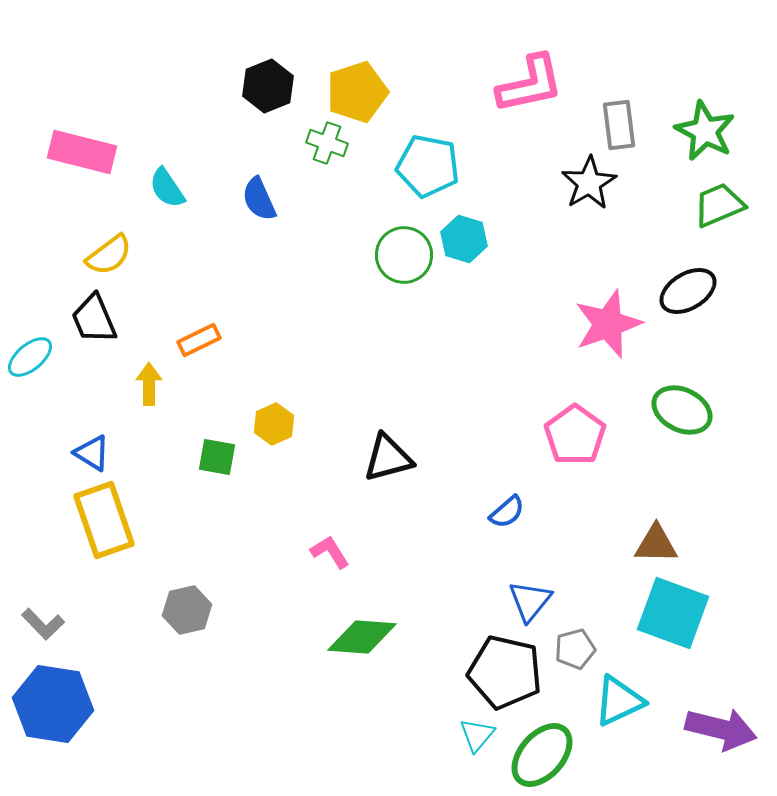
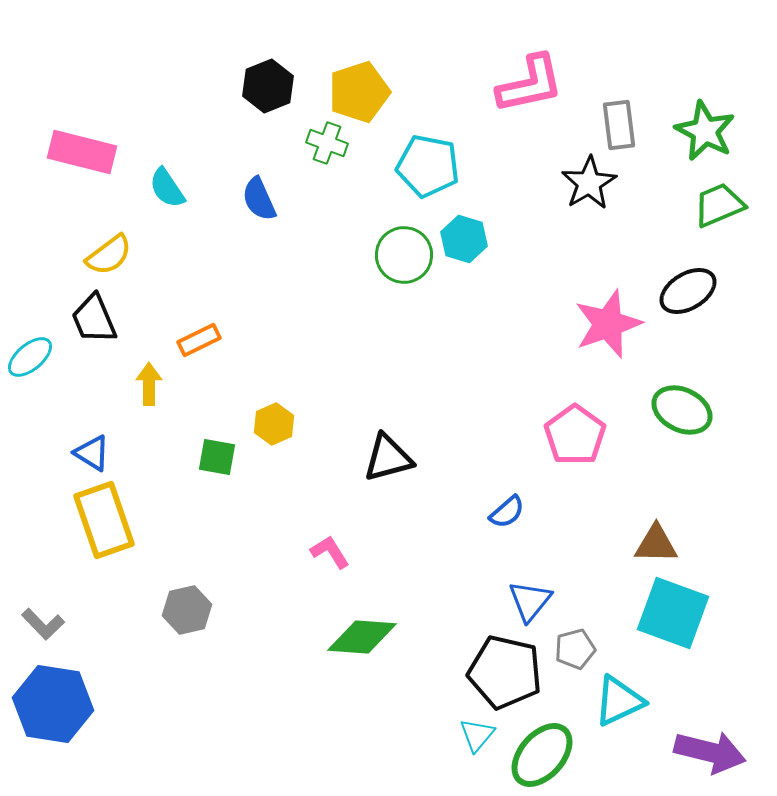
yellow pentagon at (357, 92): moved 2 px right
purple arrow at (721, 729): moved 11 px left, 23 px down
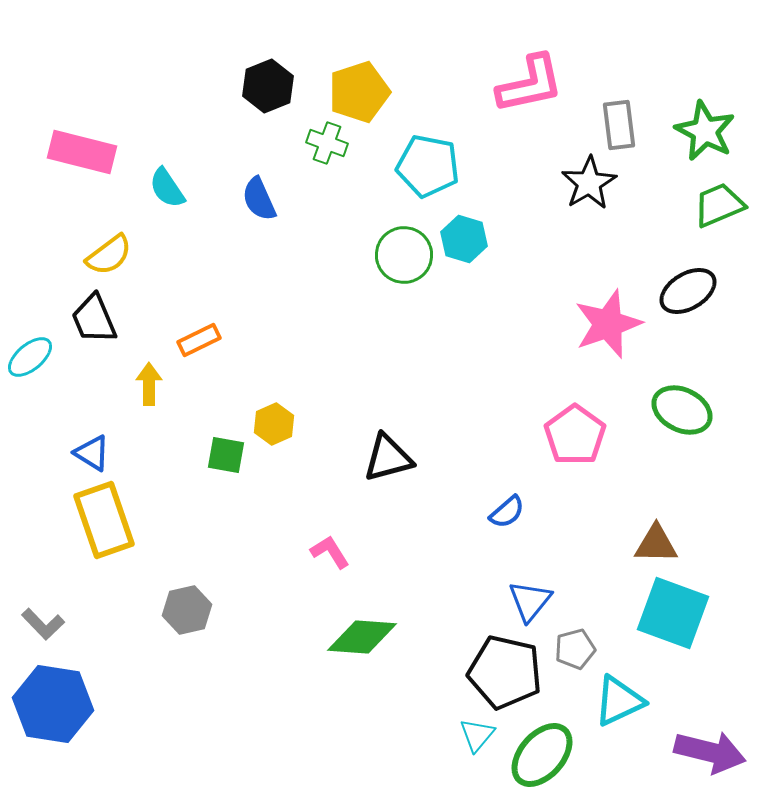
green square at (217, 457): moved 9 px right, 2 px up
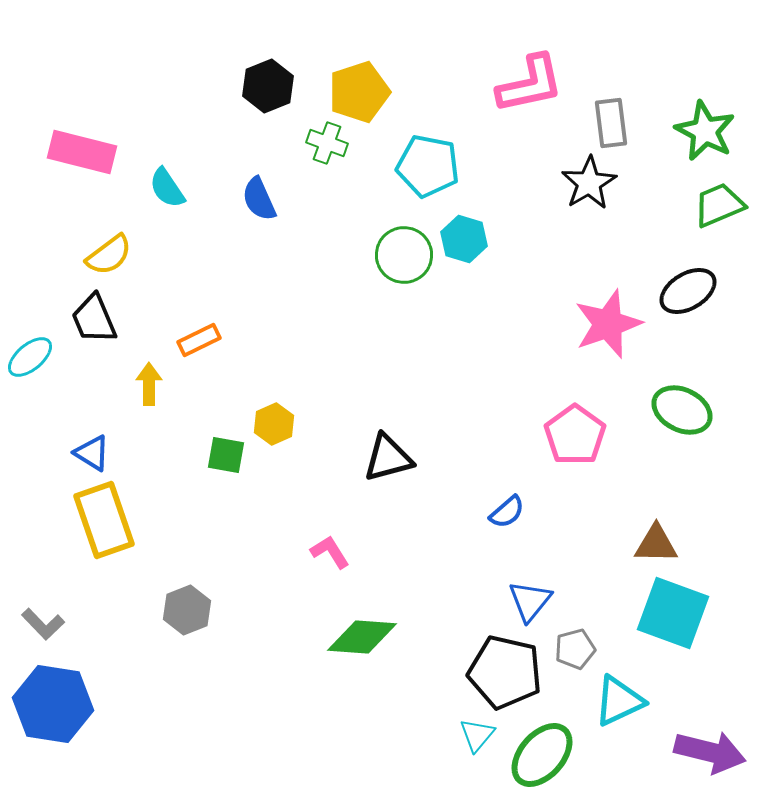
gray rectangle at (619, 125): moved 8 px left, 2 px up
gray hexagon at (187, 610): rotated 9 degrees counterclockwise
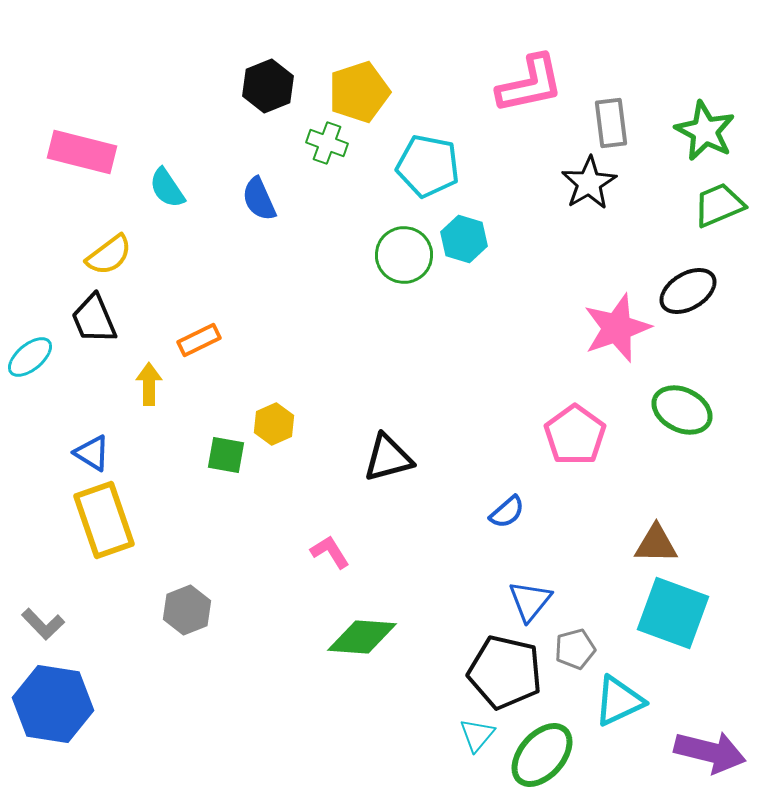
pink star at (608, 324): moved 9 px right, 4 px down
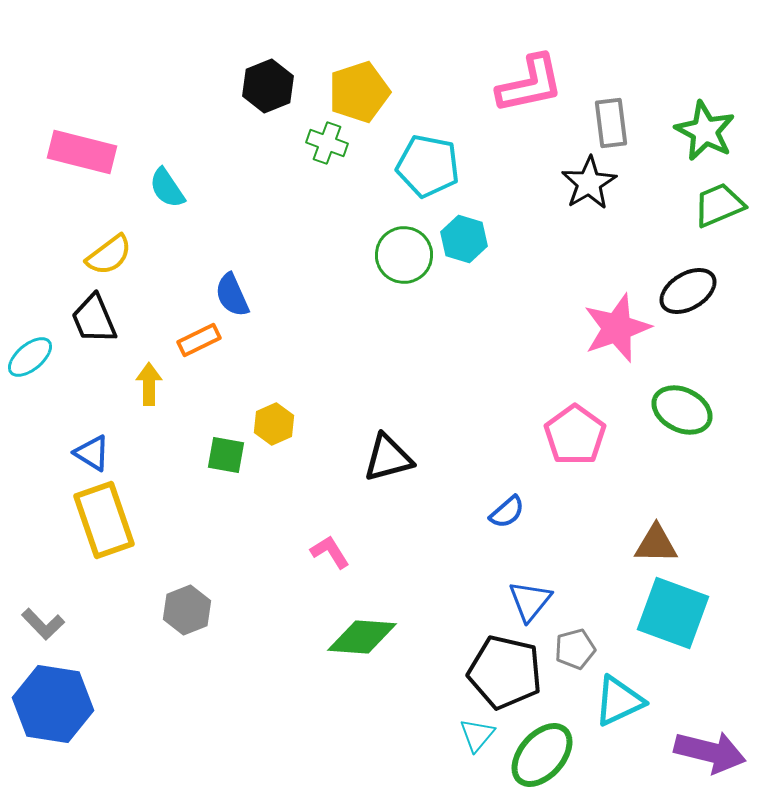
blue semicircle at (259, 199): moved 27 px left, 96 px down
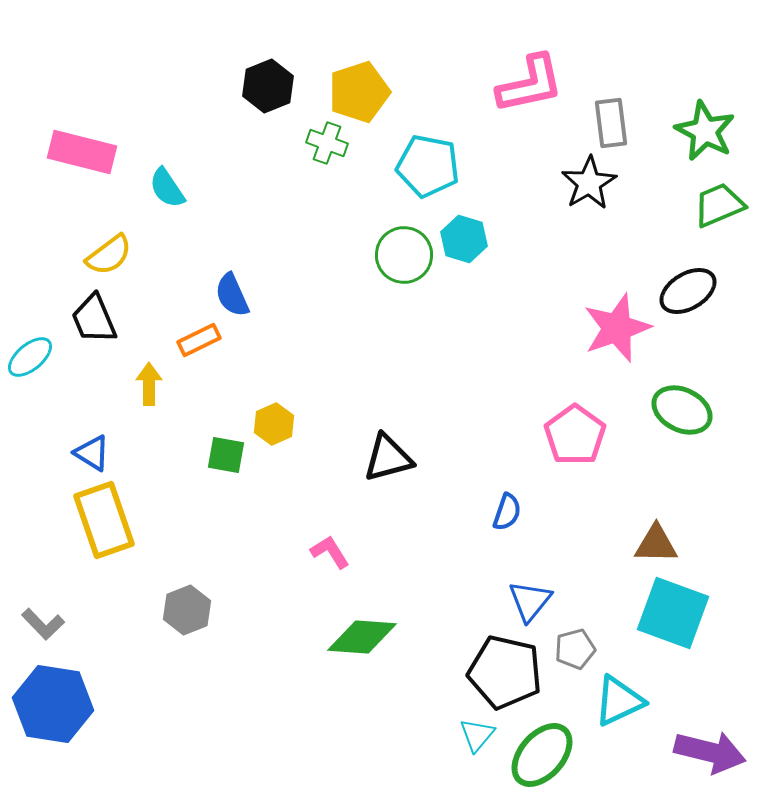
blue semicircle at (507, 512): rotated 30 degrees counterclockwise
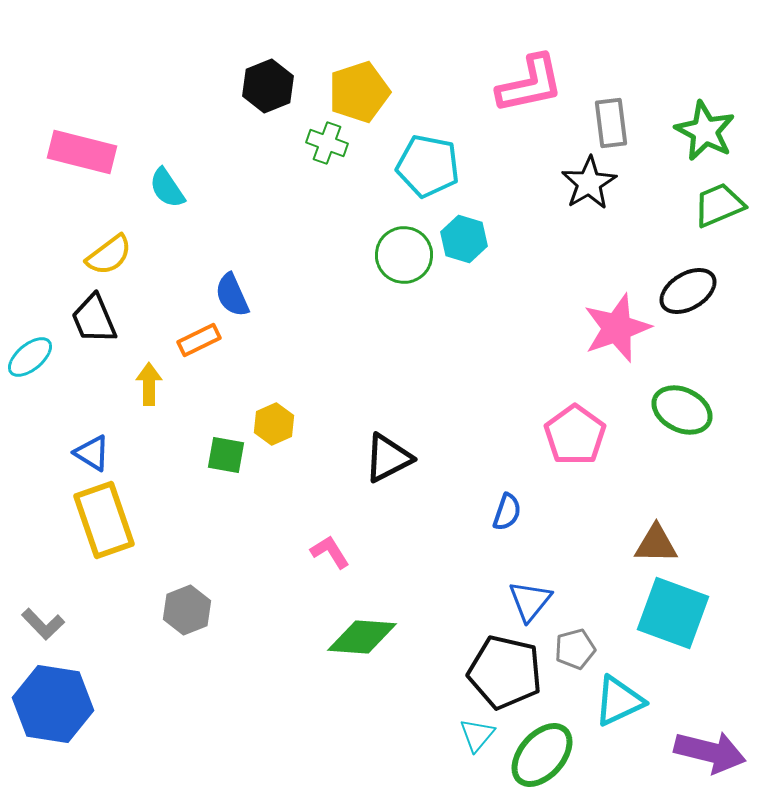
black triangle at (388, 458): rotated 12 degrees counterclockwise
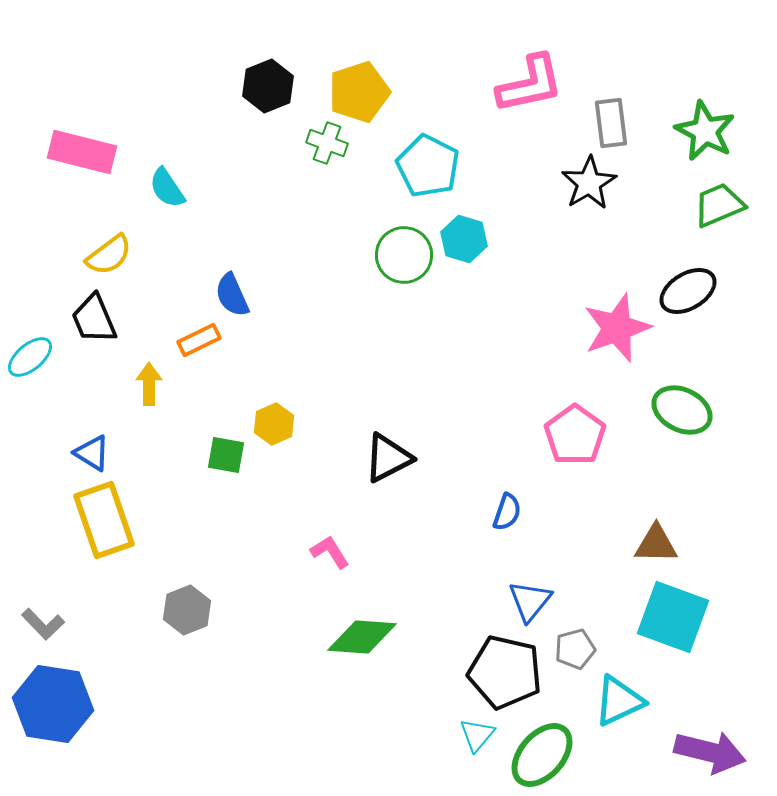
cyan pentagon at (428, 166): rotated 16 degrees clockwise
cyan square at (673, 613): moved 4 px down
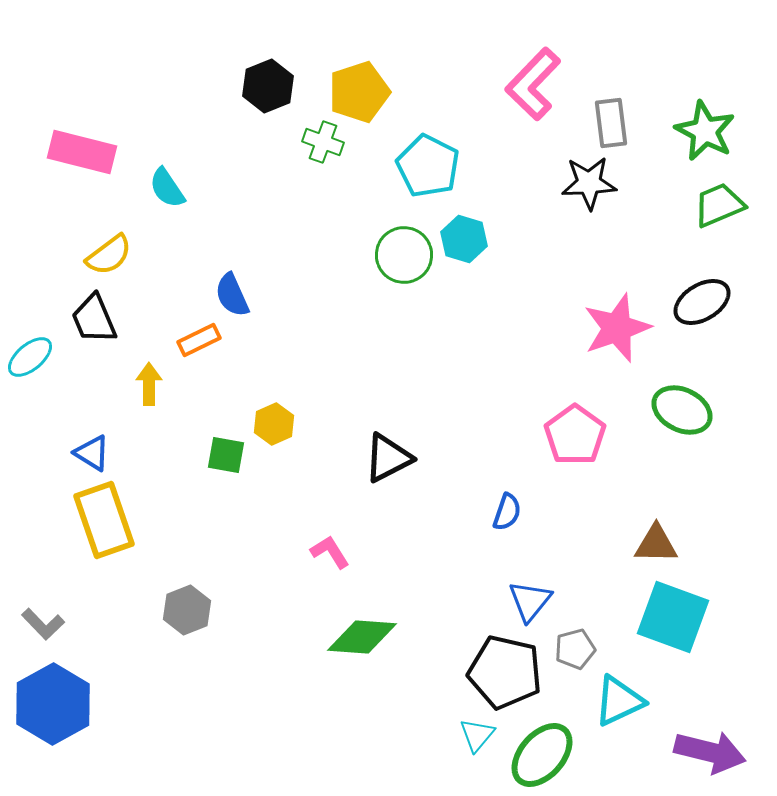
pink L-shape at (530, 84): moved 3 px right; rotated 146 degrees clockwise
green cross at (327, 143): moved 4 px left, 1 px up
black star at (589, 183): rotated 28 degrees clockwise
black ellipse at (688, 291): moved 14 px right, 11 px down
blue hexagon at (53, 704): rotated 22 degrees clockwise
